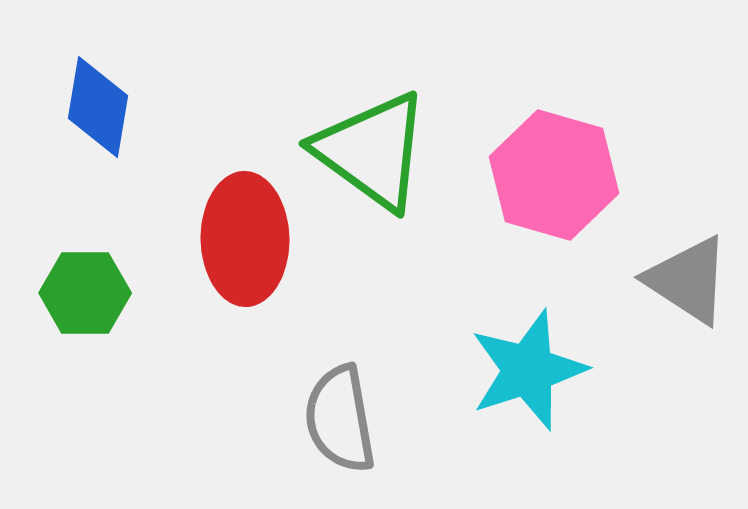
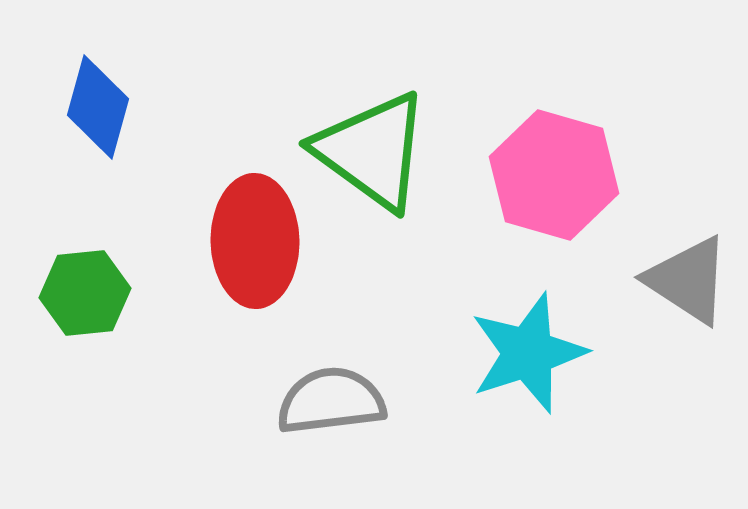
blue diamond: rotated 6 degrees clockwise
red ellipse: moved 10 px right, 2 px down
green hexagon: rotated 6 degrees counterclockwise
cyan star: moved 17 px up
gray semicircle: moved 9 px left, 18 px up; rotated 93 degrees clockwise
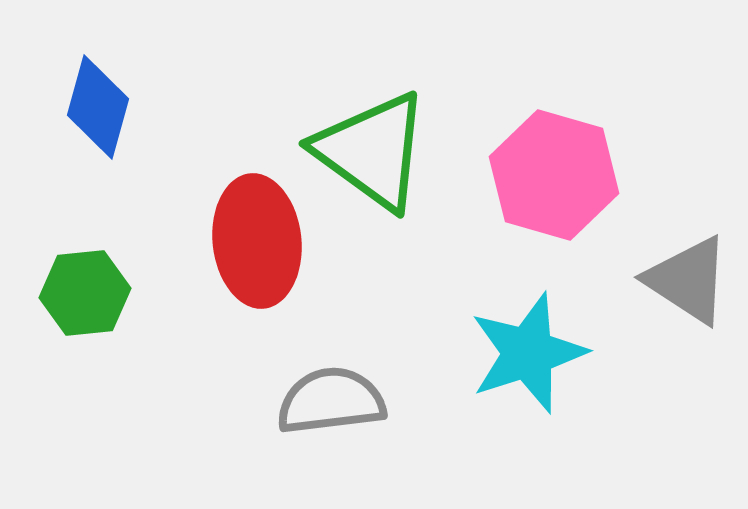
red ellipse: moved 2 px right; rotated 5 degrees counterclockwise
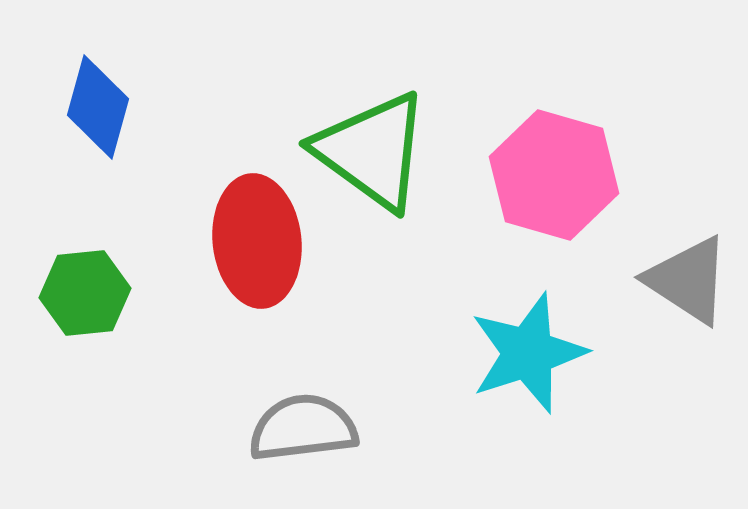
gray semicircle: moved 28 px left, 27 px down
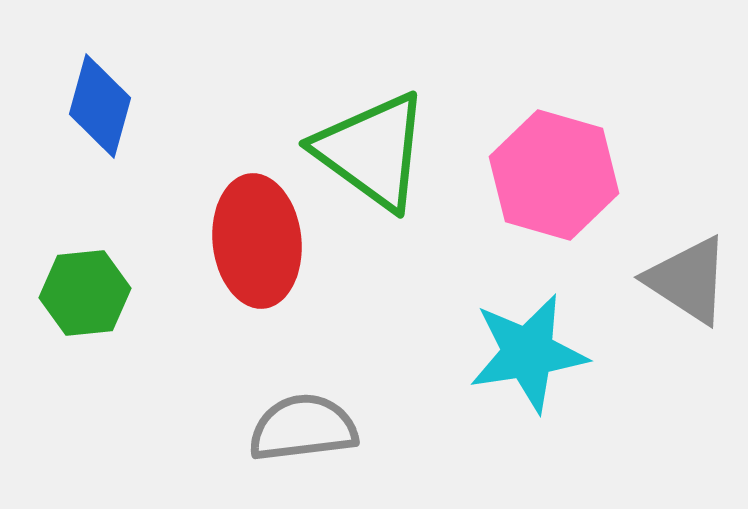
blue diamond: moved 2 px right, 1 px up
cyan star: rotated 9 degrees clockwise
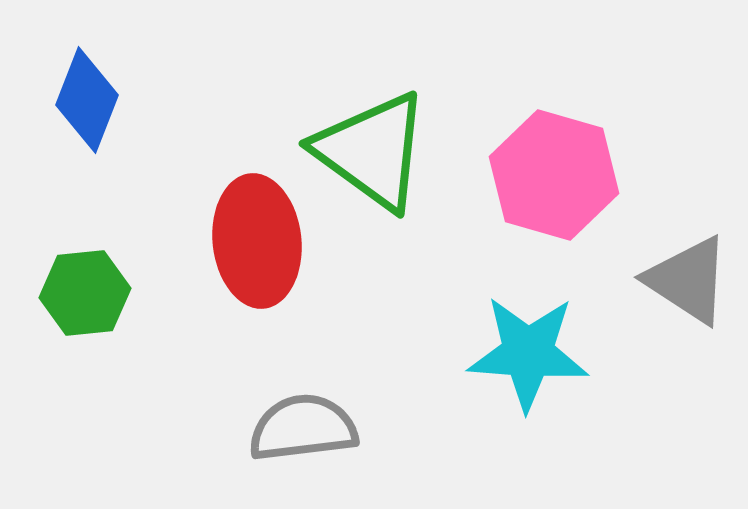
blue diamond: moved 13 px left, 6 px up; rotated 6 degrees clockwise
cyan star: rotated 13 degrees clockwise
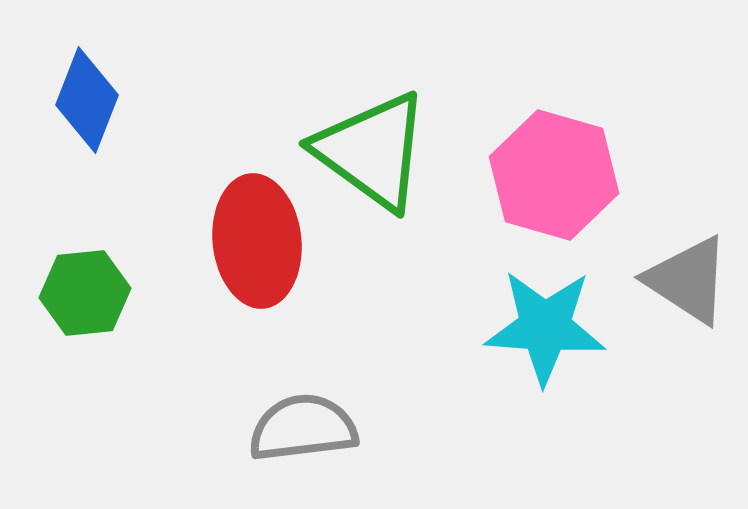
cyan star: moved 17 px right, 26 px up
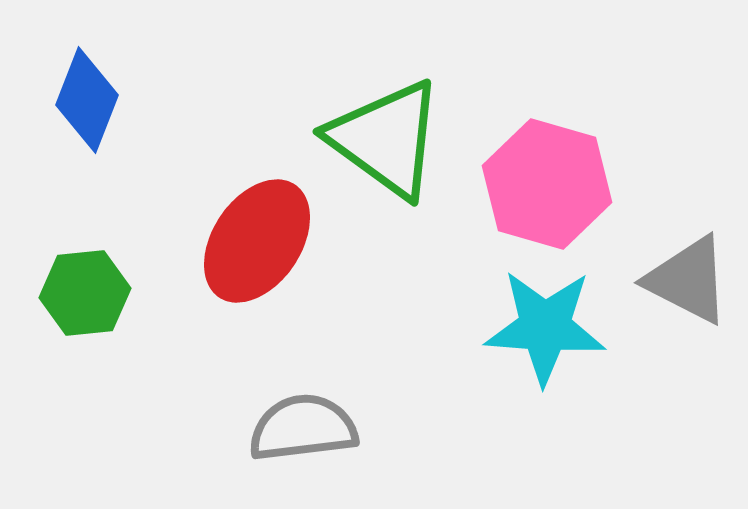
green triangle: moved 14 px right, 12 px up
pink hexagon: moved 7 px left, 9 px down
red ellipse: rotated 40 degrees clockwise
gray triangle: rotated 6 degrees counterclockwise
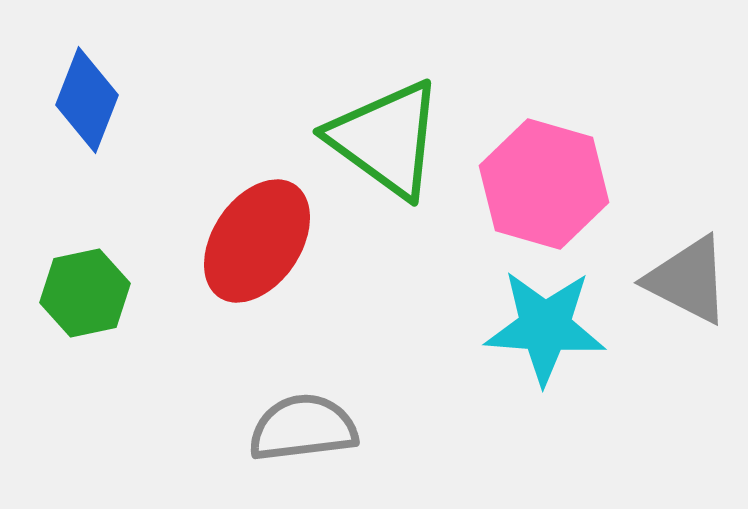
pink hexagon: moved 3 px left
green hexagon: rotated 6 degrees counterclockwise
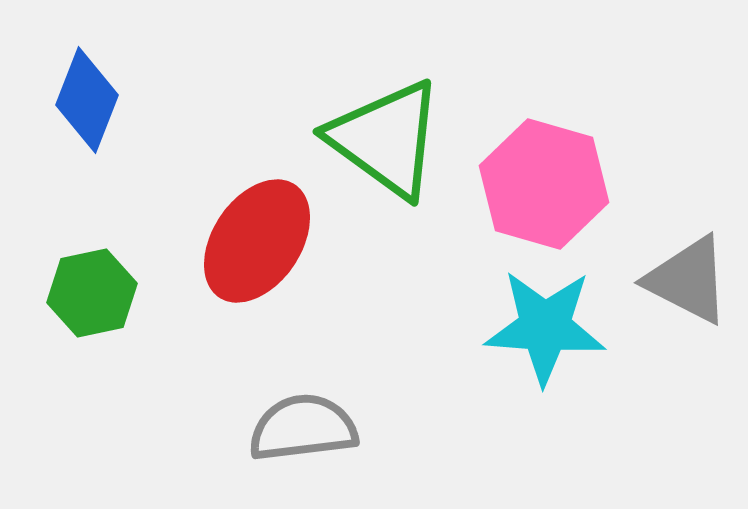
green hexagon: moved 7 px right
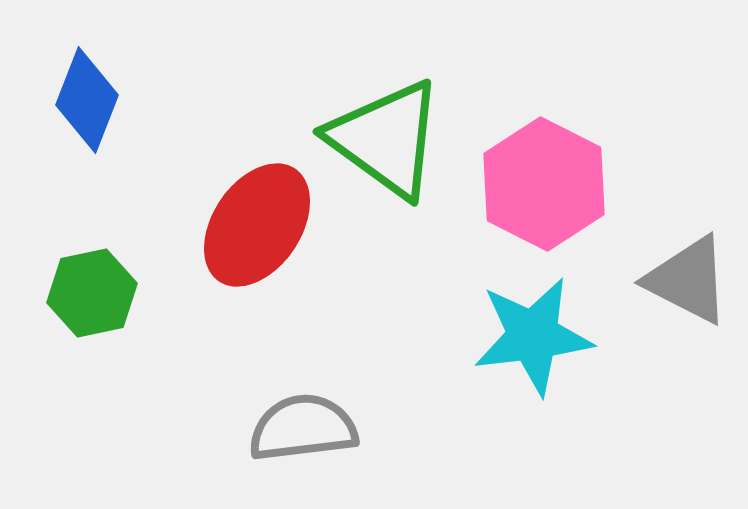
pink hexagon: rotated 11 degrees clockwise
red ellipse: moved 16 px up
cyan star: moved 12 px left, 9 px down; rotated 11 degrees counterclockwise
